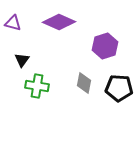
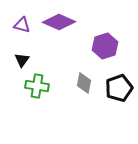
purple triangle: moved 9 px right, 2 px down
black pentagon: rotated 24 degrees counterclockwise
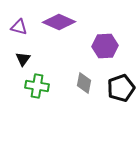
purple triangle: moved 3 px left, 2 px down
purple hexagon: rotated 15 degrees clockwise
black triangle: moved 1 px right, 1 px up
black pentagon: moved 2 px right
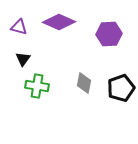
purple hexagon: moved 4 px right, 12 px up
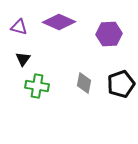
black pentagon: moved 4 px up
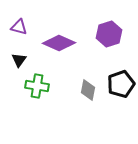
purple diamond: moved 21 px down
purple hexagon: rotated 15 degrees counterclockwise
black triangle: moved 4 px left, 1 px down
gray diamond: moved 4 px right, 7 px down
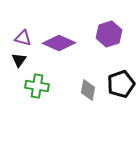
purple triangle: moved 4 px right, 11 px down
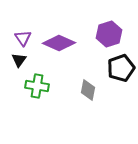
purple triangle: rotated 42 degrees clockwise
black pentagon: moved 16 px up
